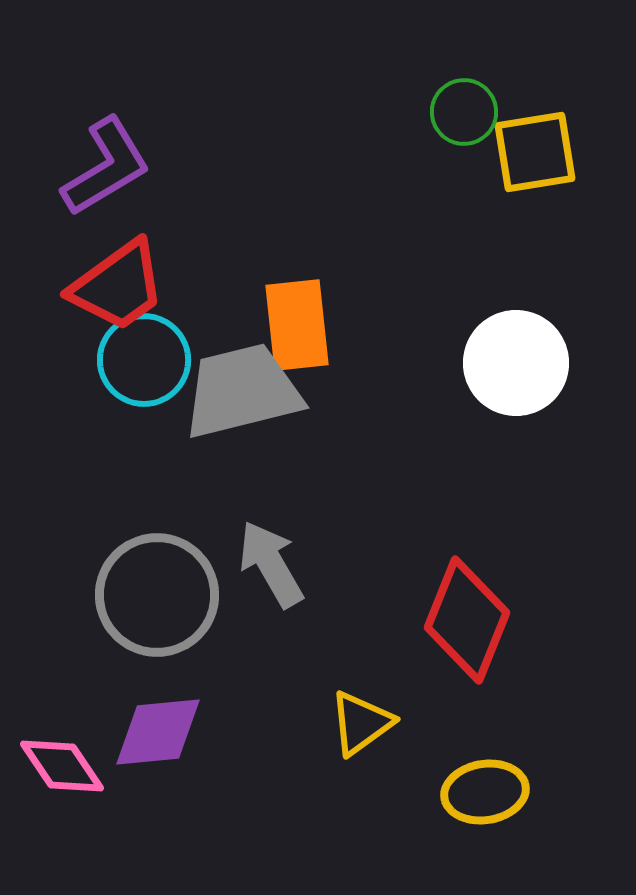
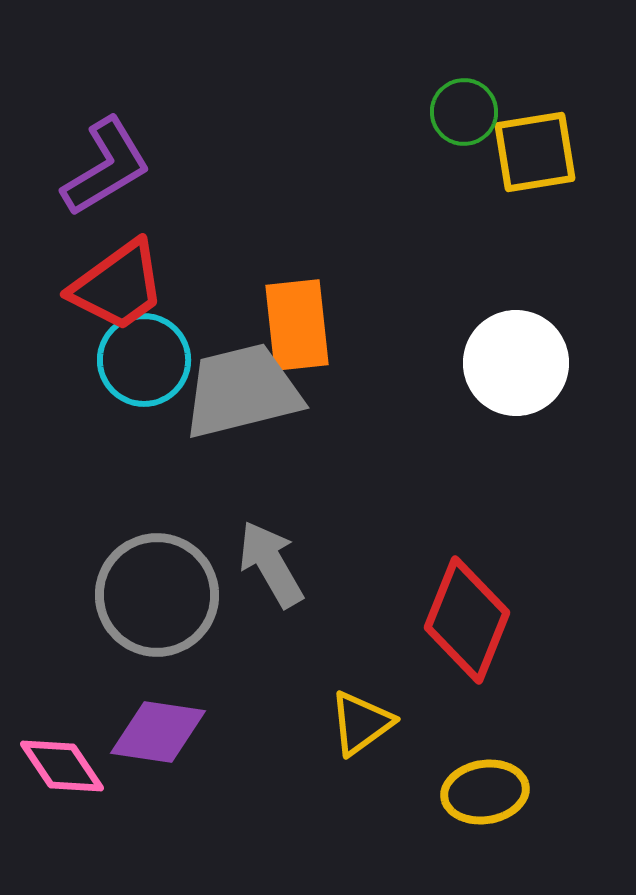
purple diamond: rotated 14 degrees clockwise
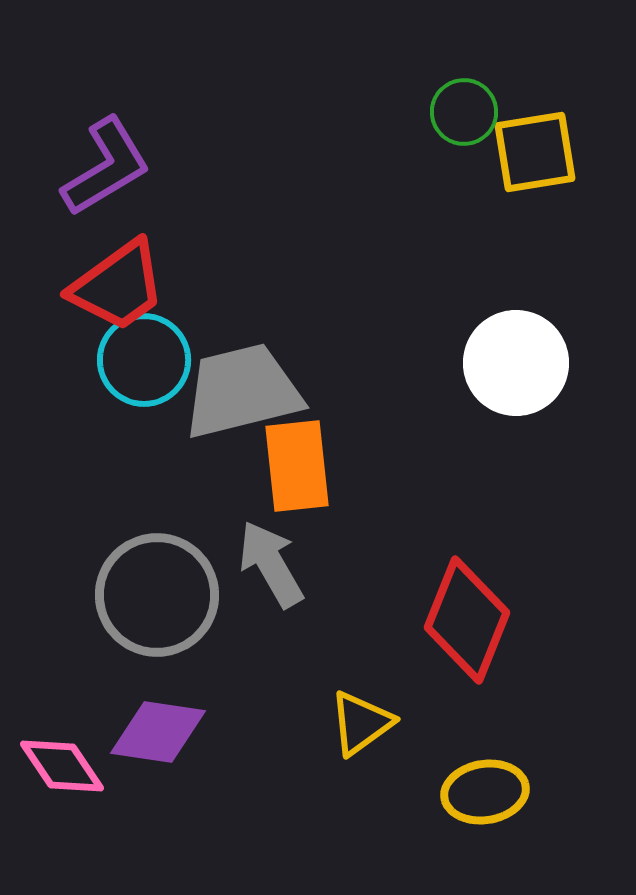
orange rectangle: moved 141 px down
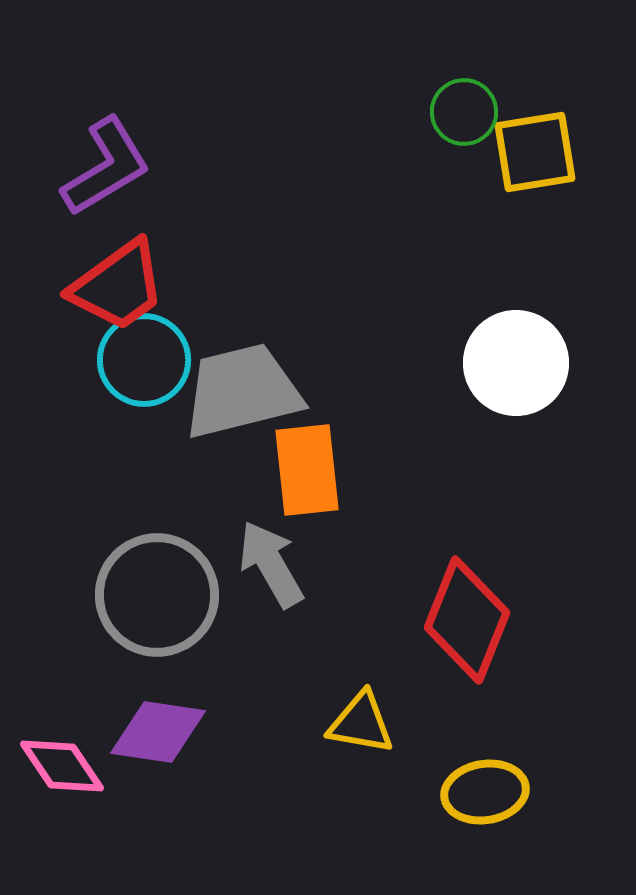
orange rectangle: moved 10 px right, 4 px down
yellow triangle: rotated 46 degrees clockwise
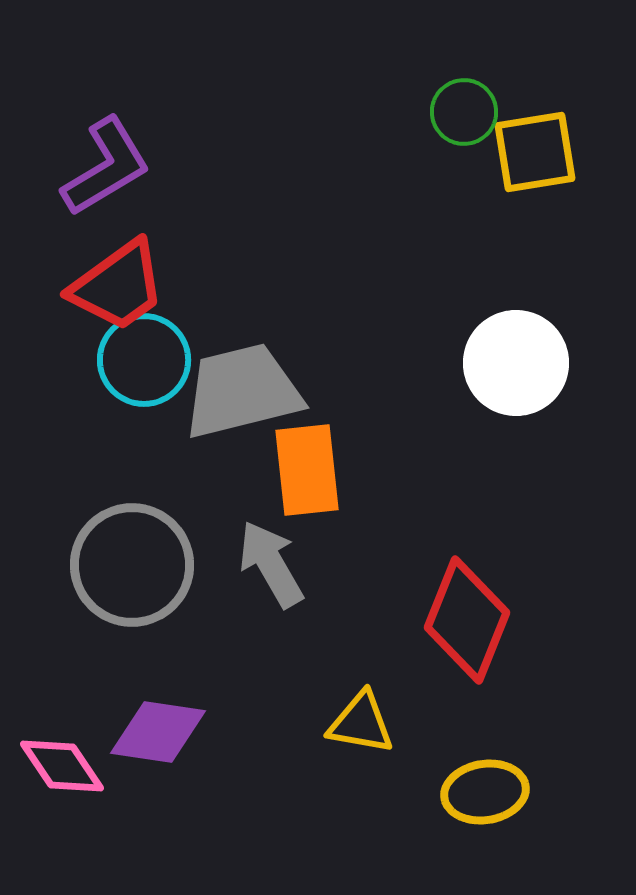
gray circle: moved 25 px left, 30 px up
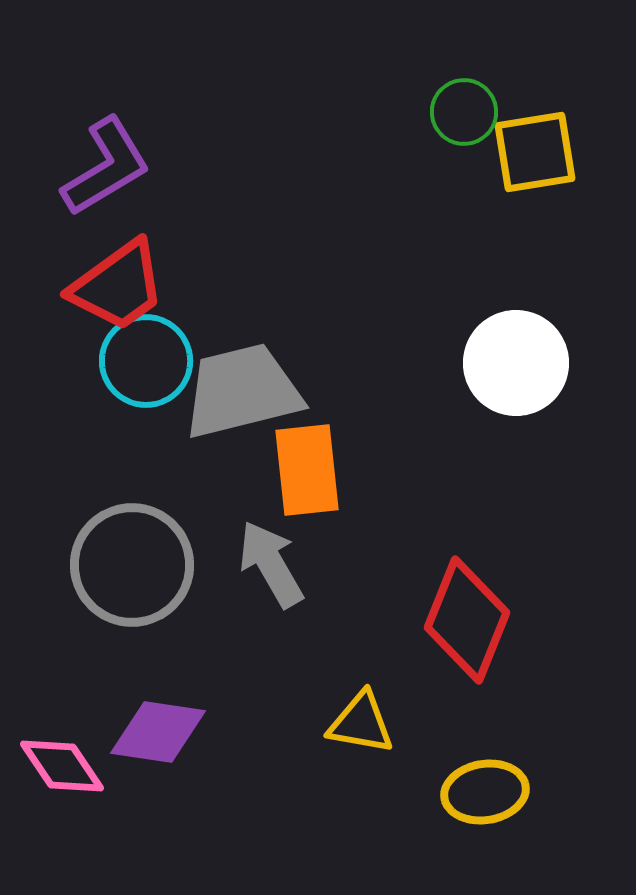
cyan circle: moved 2 px right, 1 px down
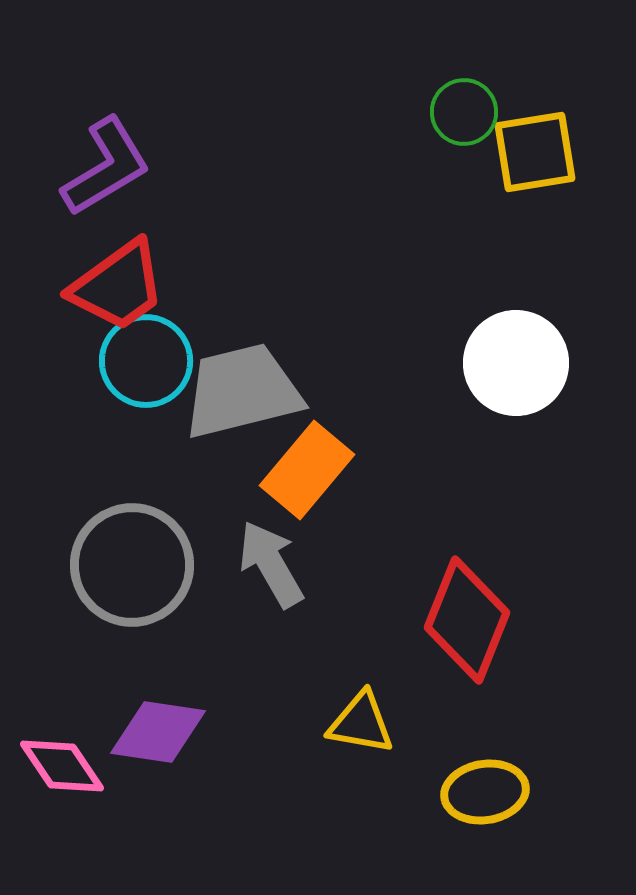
orange rectangle: rotated 46 degrees clockwise
